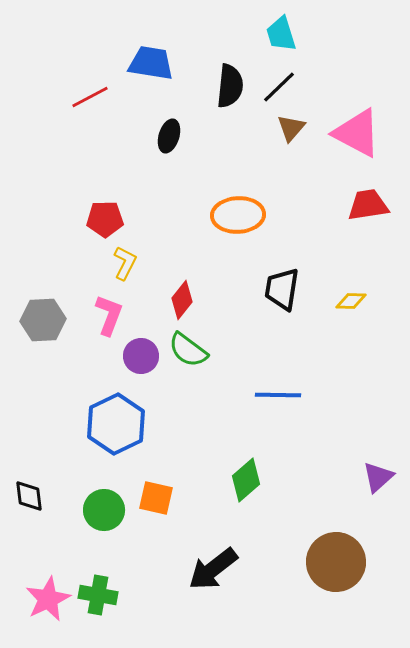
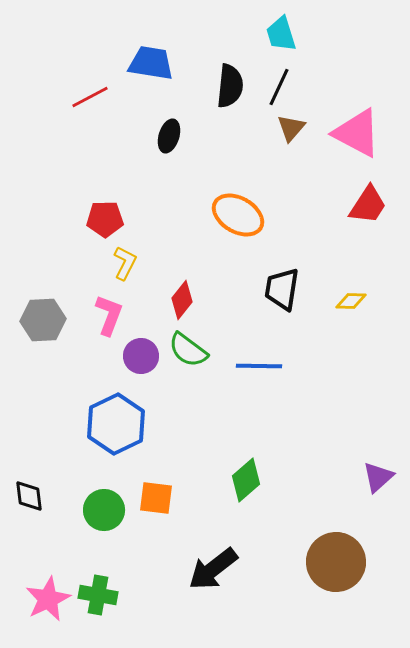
black line: rotated 21 degrees counterclockwise
red trapezoid: rotated 132 degrees clockwise
orange ellipse: rotated 33 degrees clockwise
blue line: moved 19 px left, 29 px up
orange square: rotated 6 degrees counterclockwise
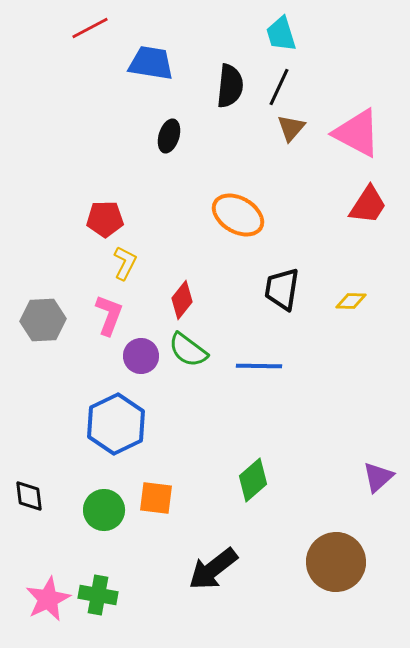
red line: moved 69 px up
green diamond: moved 7 px right
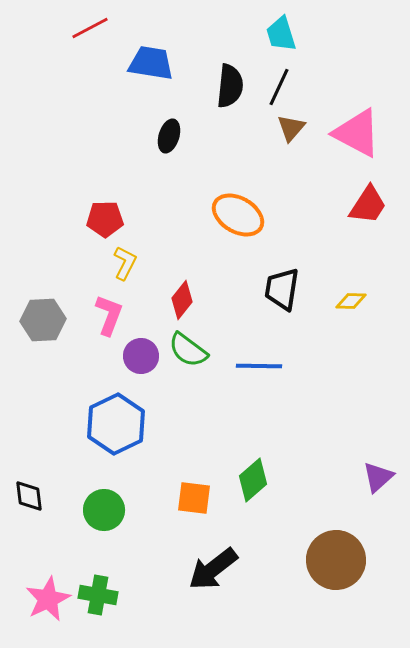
orange square: moved 38 px right
brown circle: moved 2 px up
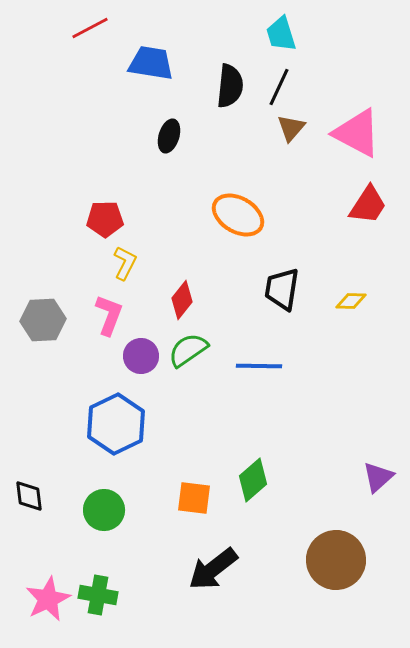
green semicircle: rotated 108 degrees clockwise
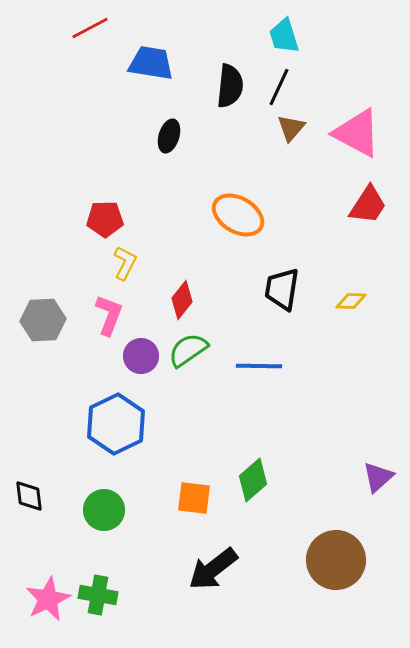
cyan trapezoid: moved 3 px right, 2 px down
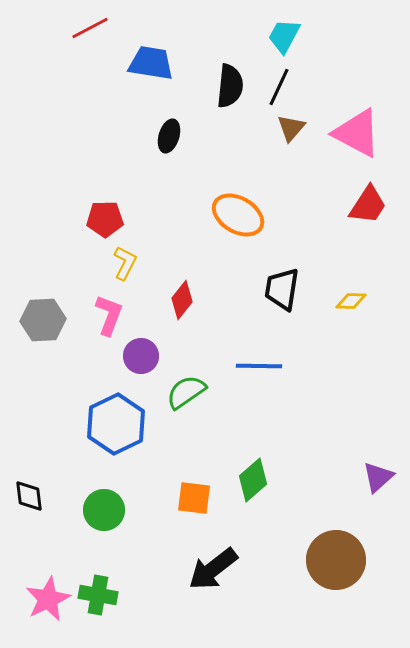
cyan trapezoid: rotated 45 degrees clockwise
green semicircle: moved 2 px left, 42 px down
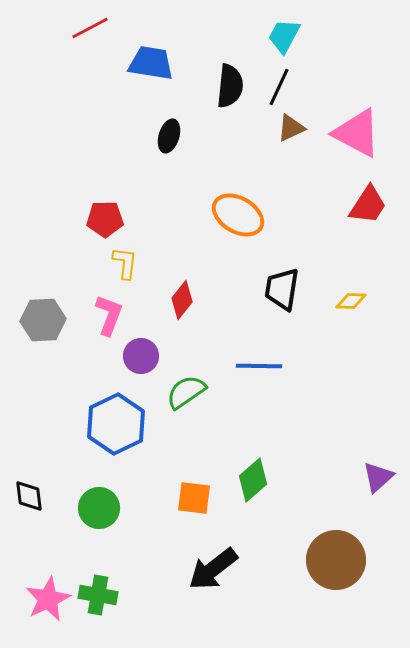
brown triangle: rotated 24 degrees clockwise
yellow L-shape: rotated 20 degrees counterclockwise
green circle: moved 5 px left, 2 px up
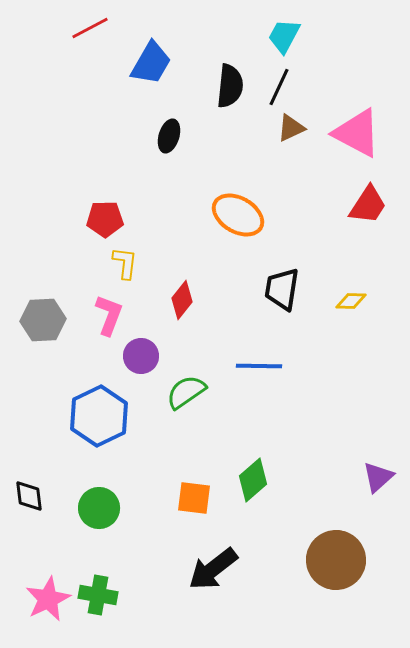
blue trapezoid: rotated 111 degrees clockwise
blue hexagon: moved 17 px left, 8 px up
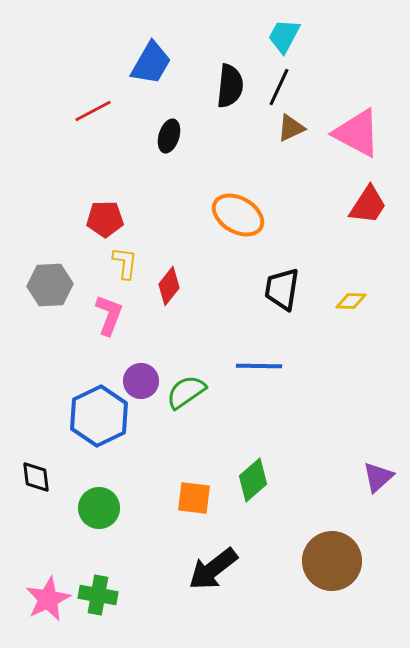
red line: moved 3 px right, 83 px down
red diamond: moved 13 px left, 14 px up
gray hexagon: moved 7 px right, 35 px up
purple circle: moved 25 px down
black diamond: moved 7 px right, 19 px up
brown circle: moved 4 px left, 1 px down
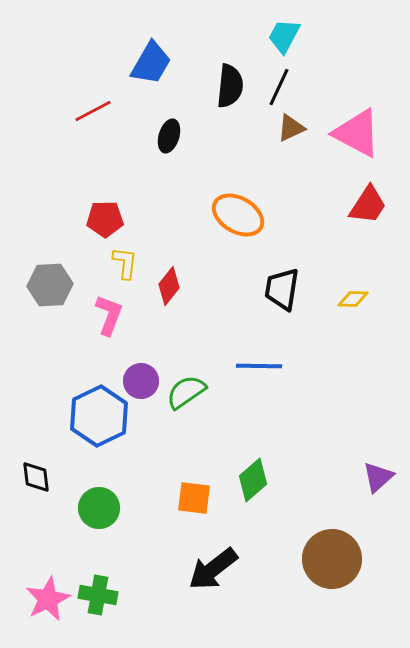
yellow diamond: moved 2 px right, 2 px up
brown circle: moved 2 px up
